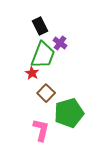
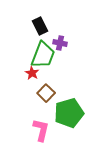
purple cross: rotated 24 degrees counterclockwise
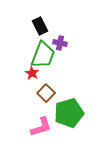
pink L-shape: moved 3 px up; rotated 60 degrees clockwise
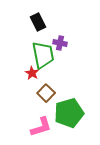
black rectangle: moved 2 px left, 4 px up
green trapezoid: rotated 32 degrees counterclockwise
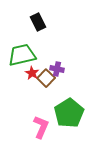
purple cross: moved 3 px left, 26 px down
green trapezoid: moved 21 px left; rotated 92 degrees counterclockwise
brown square: moved 15 px up
green pentagon: rotated 16 degrees counterclockwise
pink L-shape: rotated 50 degrees counterclockwise
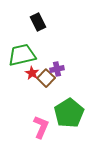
purple cross: rotated 24 degrees counterclockwise
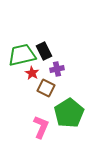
black rectangle: moved 6 px right, 29 px down
brown square: moved 10 px down; rotated 18 degrees counterclockwise
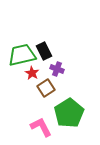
purple cross: rotated 32 degrees clockwise
brown square: rotated 30 degrees clockwise
pink L-shape: rotated 50 degrees counterclockwise
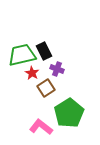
pink L-shape: rotated 25 degrees counterclockwise
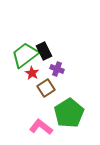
green trapezoid: moved 3 px right; rotated 24 degrees counterclockwise
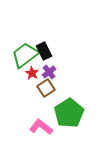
purple cross: moved 8 px left, 3 px down; rotated 32 degrees clockwise
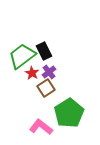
green trapezoid: moved 3 px left, 1 px down
